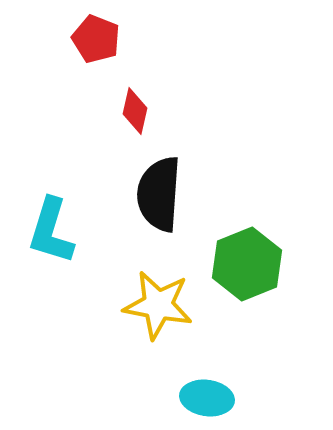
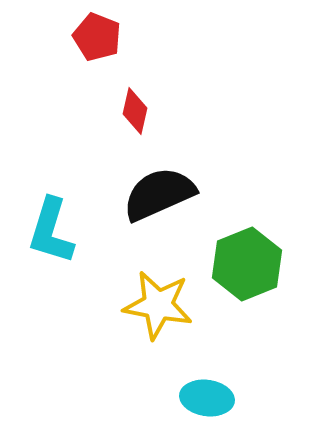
red pentagon: moved 1 px right, 2 px up
black semicircle: rotated 62 degrees clockwise
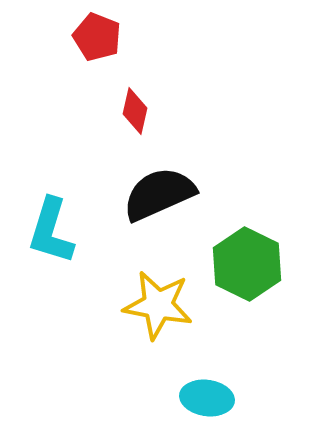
green hexagon: rotated 12 degrees counterclockwise
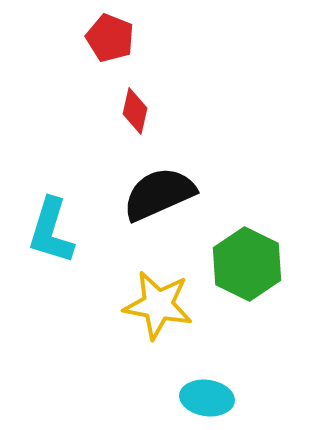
red pentagon: moved 13 px right, 1 px down
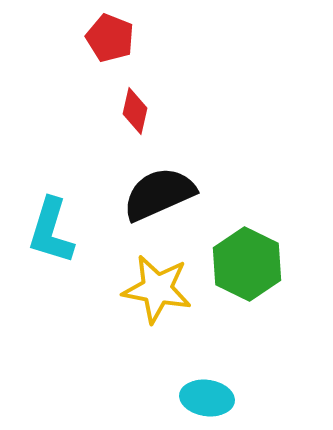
yellow star: moved 1 px left, 16 px up
